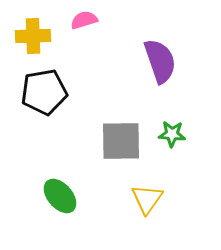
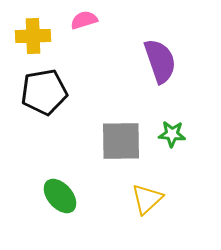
yellow triangle: rotated 12 degrees clockwise
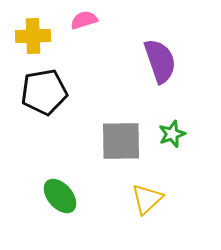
green star: rotated 24 degrees counterclockwise
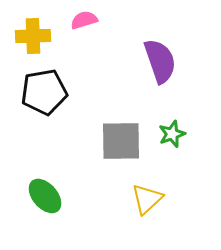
green ellipse: moved 15 px left
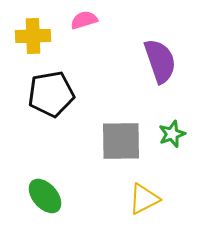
black pentagon: moved 7 px right, 2 px down
yellow triangle: moved 3 px left; rotated 16 degrees clockwise
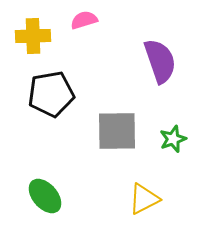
green star: moved 1 px right, 5 px down
gray square: moved 4 px left, 10 px up
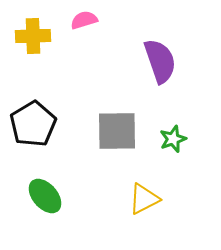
black pentagon: moved 18 px left, 30 px down; rotated 21 degrees counterclockwise
